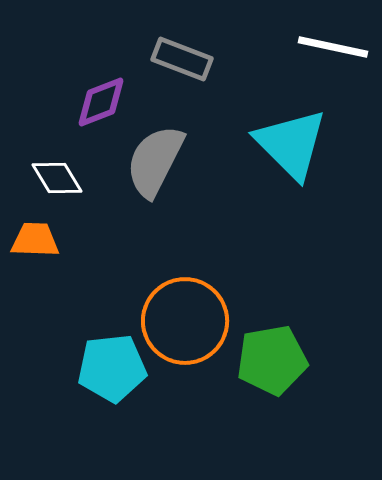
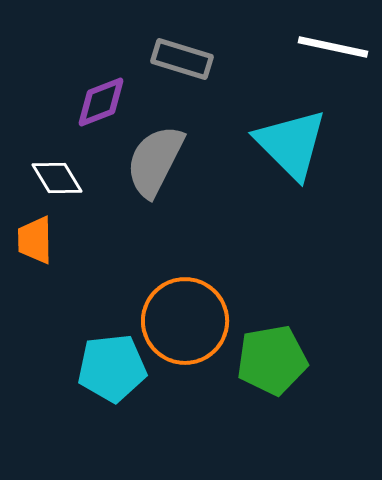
gray rectangle: rotated 4 degrees counterclockwise
orange trapezoid: rotated 93 degrees counterclockwise
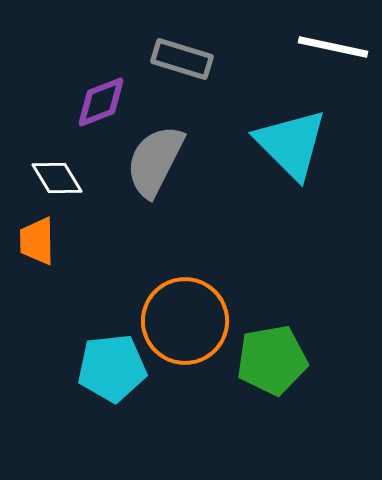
orange trapezoid: moved 2 px right, 1 px down
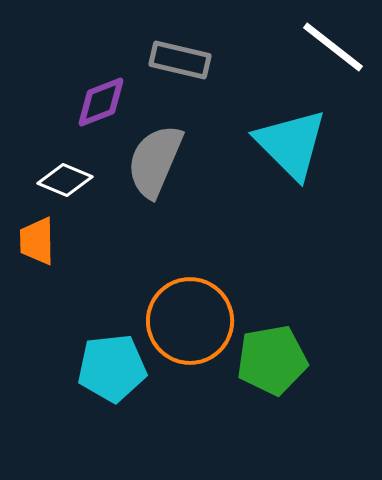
white line: rotated 26 degrees clockwise
gray rectangle: moved 2 px left, 1 px down; rotated 4 degrees counterclockwise
gray semicircle: rotated 4 degrees counterclockwise
white diamond: moved 8 px right, 2 px down; rotated 36 degrees counterclockwise
orange circle: moved 5 px right
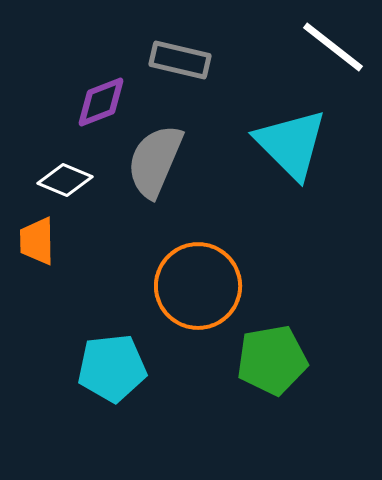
orange circle: moved 8 px right, 35 px up
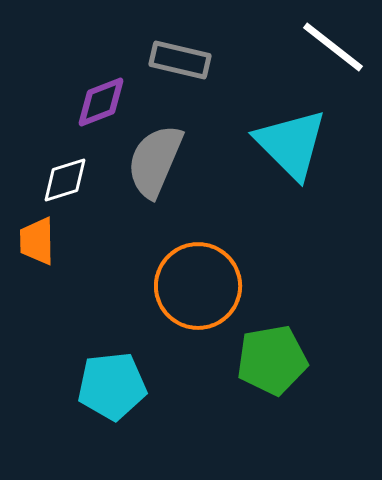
white diamond: rotated 40 degrees counterclockwise
cyan pentagon: moved 18 px down
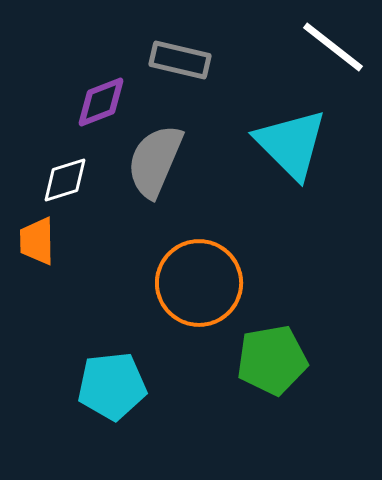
orange circle: moved 1 px right, 3 px up
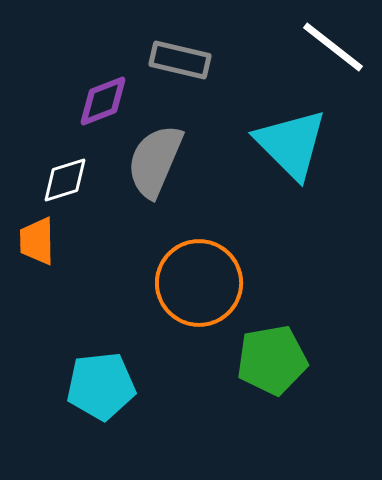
purple diamond: moved 2 px right, 1 px up
cyan pentagon: moved 11 px left
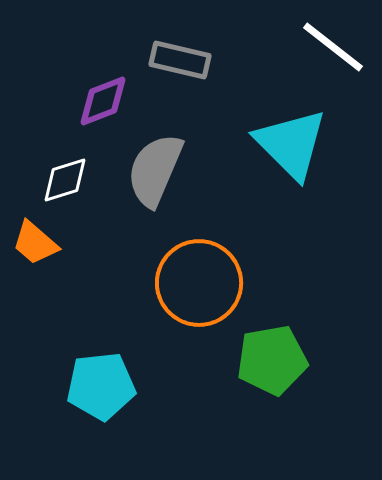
gray semicircle: moved 9 px down
orange trapezoid: moved 2 px left, 2 px down; rotated 48 degrees counterclockwise
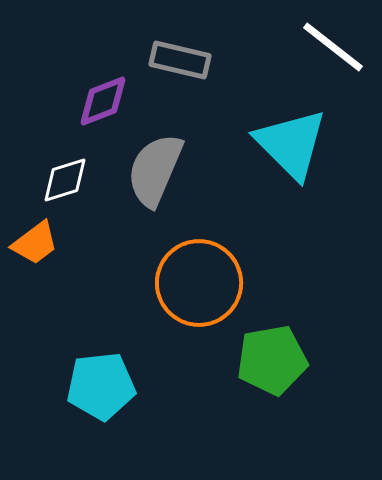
orange trapezoid: rotated 78 degrees counterclockwise
